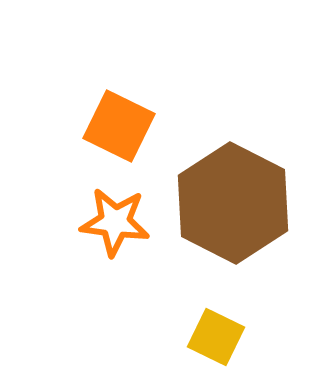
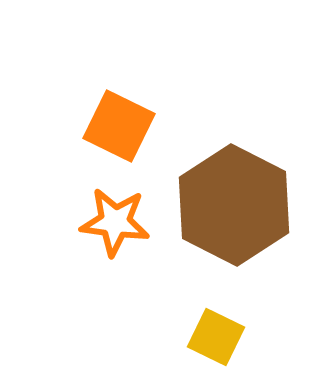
brown hexagon: moved 1 px right, 2 px down
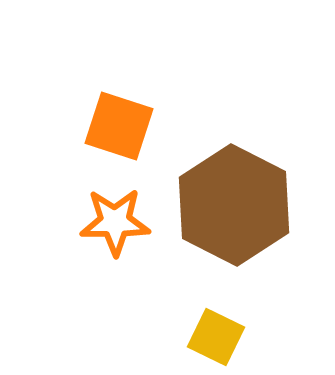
orange square: rotated 8 degrees counterclockwise
orange star: rotated 8 degrees counterclockwise
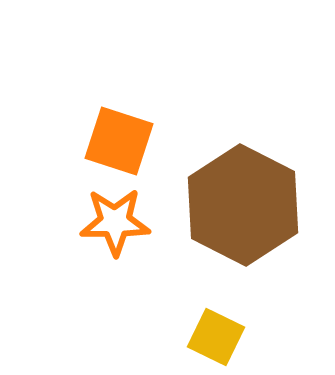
orange square: moved 15 px down
brown hexagon: moved 9 px right
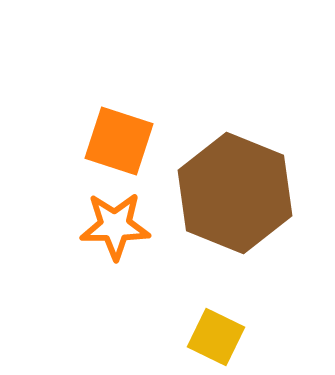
brown hexagon: moved 8 px left, 12 px up; rotated 5 degrees counterclockwise
orange star: moved 4 px down
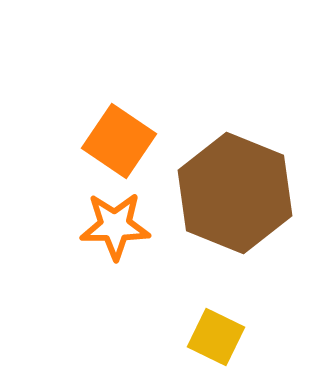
orange square: rotated 16 degrees clockwise
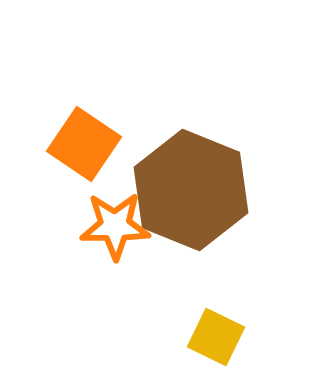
orange square: moved 35 px left, 3 px down
brown hexagon: moved 44 px left, 3 px up
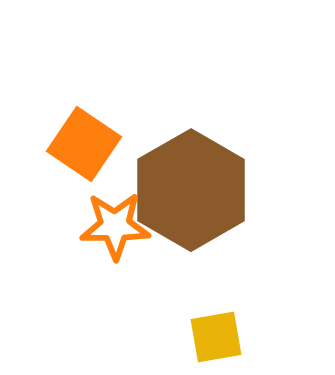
brown hexagon: rotated 8 degrees clockwise
yellow square: rotated 36 degrees counterclockwise
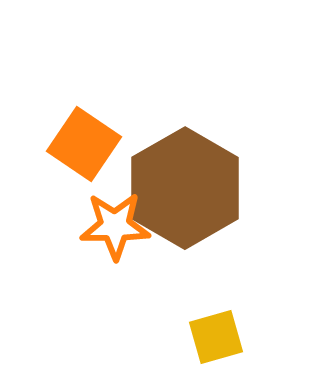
brown hexagon: moved 6 px left, 2 px up
yellow square: rotated 6 degrees counterclockwise
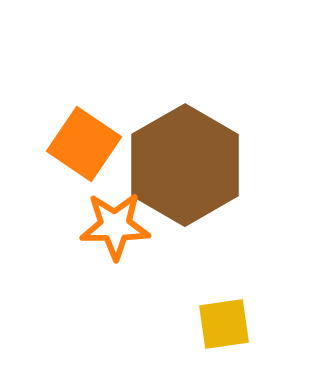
brown hexagon: moved 23 px up
yellow square: moved 8 px right, 13 px up; rotated 8 degrees clockwise
